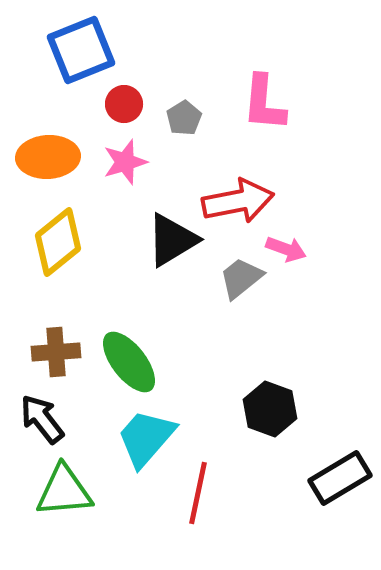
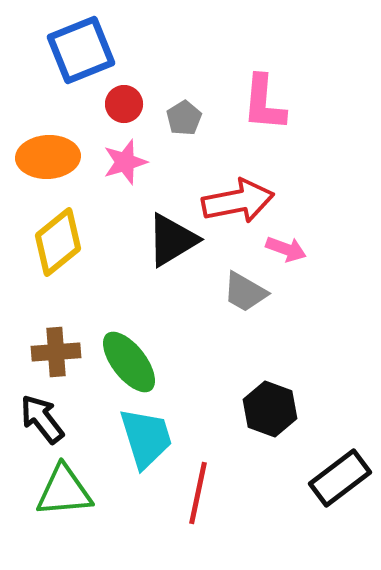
gray trapezoid: moved 4 px right, 14 px down; rotated 111 degrees counterclockwise
cyan trapezoid: rotated 122 degrees clockwise
black rectangle: rotated 6 degrees counterclockwise
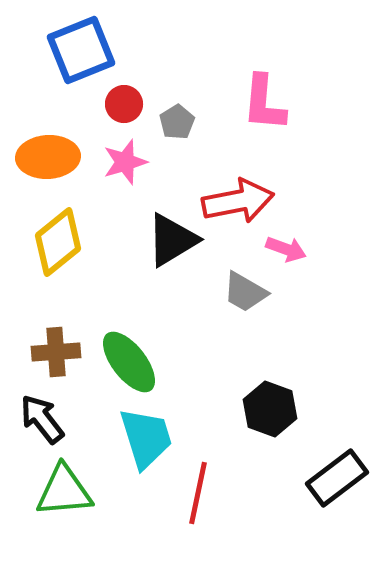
gray pentagon: moved 7 px left, 4 px down
black rectangle: moved 3 px left
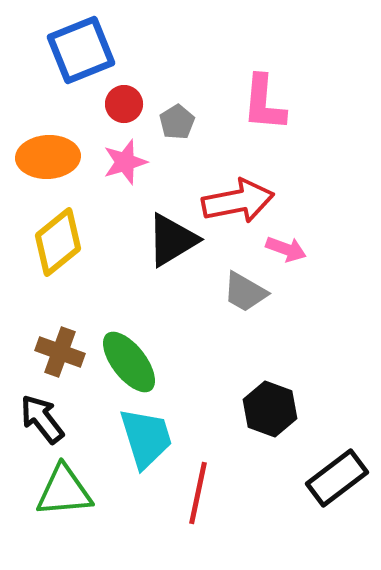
brown cross: moved 4 px right; rotated 24 degrees clockwise
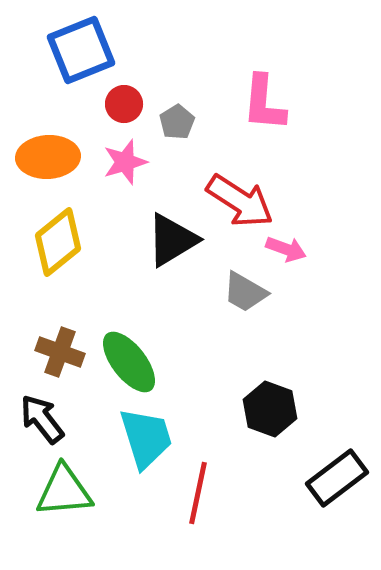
red arrow: moved 2 px right; rotated 44 degrees clockwise
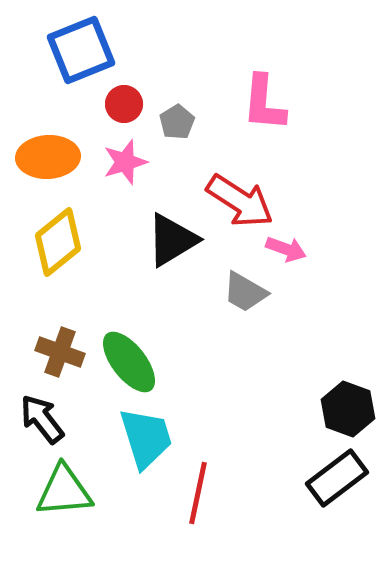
black hexagon: moved 78 px right
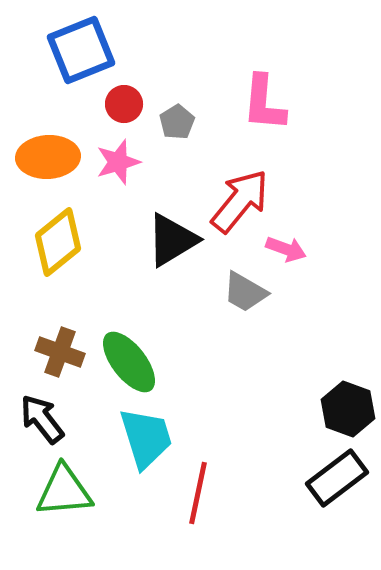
pink star: moved 7 px left
red arrow: rotated 84 degrees counterclockwise
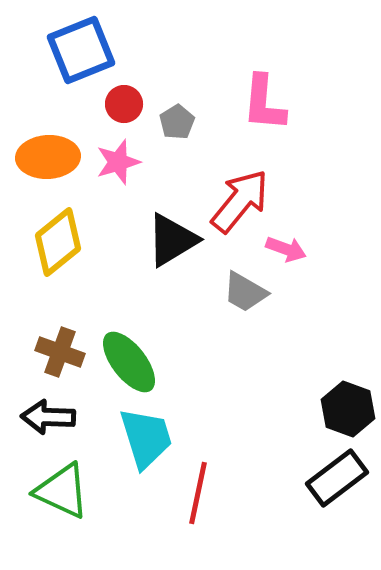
black arrow: moved 6 px right, 2 px up; rotated 50 degrees counterclockwise
green triangle: moved 2 px left; rotated 30 degrees clockwise
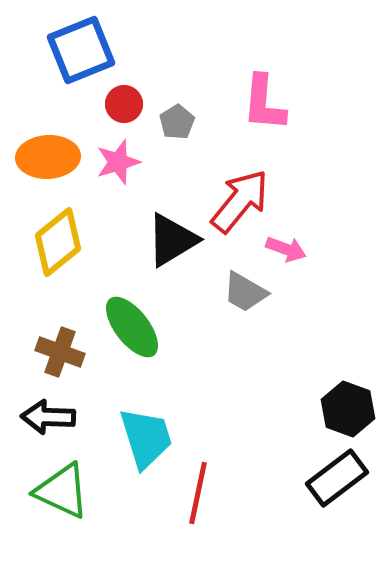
green ellipse: moved 3 px right, 35 px up
